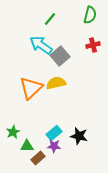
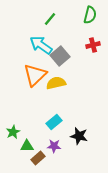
orange triangle: moved 4 px right, 13 px up
cyan rectangle: moved 11 px up
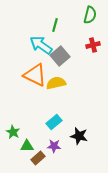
green line: moved 5 px right, 6 px down; rotated 24 degrees counterclockwise
orange triangle: rotated 50 degrees counterclockwise
green star: rotated 16 degrees counterclockwise
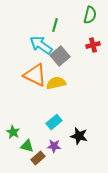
green triangle: rotated 16 degrees clockwise
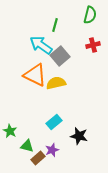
green star: moved 3 px left, 1 px up
purple star: moved 2 px left, 4 px down; rotated 24 degrees counterclockwise
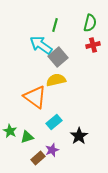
green semicircle: moved 8 px down
gray square: moved 2 px left, 1 px down
orange triangle: moved 22 px down; rotated 10 degrees clockwise
yellow semicircle: moved 3 px up
black star: rotated 24 degrees clockwise
green triangle: moved 9 px up; rotated 32 degrees counterclockwise
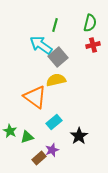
brown rectangle: moved 1 px right
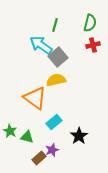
orange triangle: moved 1 px down
green triangle: rotated 32 degrees clockwise
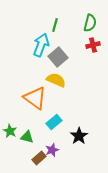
cyan arrow: rotated 75 degrees clockwise
yellow semicircle: rotated 36 degrees clockwise
